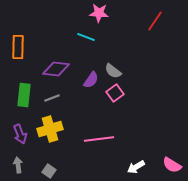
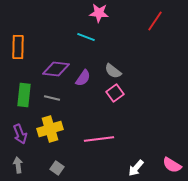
purple semicircle: moved 8 px left, 2 px up
gray line: rotated 35 degrees clockwise
white arrow: moved 1 px down; rotated 18 degrees counterclockwise
gray square: moved 8 px right, 3 px up
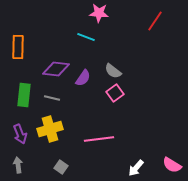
gray square: moved 4 px right, 1 px up
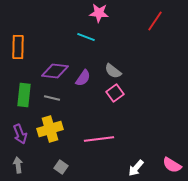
purple diamond: moved 1 px left, 2 px down
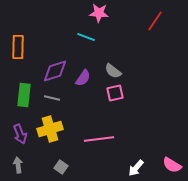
purple diamond: rotated 24 degrees counterclockwise
pink square: rotated 24 degrees clockwise
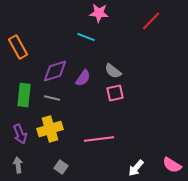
red line: moved 4 px left; rotated 10 degrees clockwise
orange rectangle: rotated 30 degrees counterclockwise
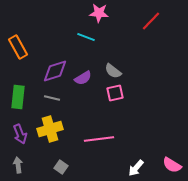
purple semicircle: rotated 24 degrees clockwise
green rectangle: moved 6 px left, 2 px down
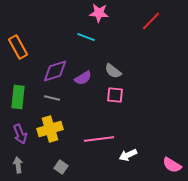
pink square: moved 2 px down; rotated 18 degrees clockwise
white arrow: moved 8 px left, 13 px up; rotated 24 degrees clockwise
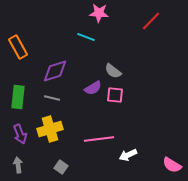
purple semicircle: moved 10 px right, 10 px down
